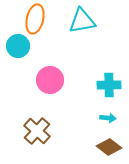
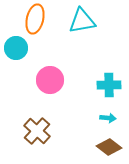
cyan circle: moved 2 px left, 2 px down
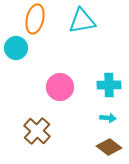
pink circle: moved 10 px right, 7 px down
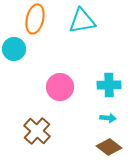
cyan circle: moved 2 px left, 1 px down
